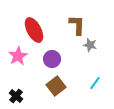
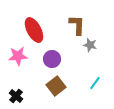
pink star: rotated 24 degrees clockwise
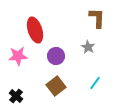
brown L-shape: moved 20 px right, 7 px up
red ellipse: moved 1 px right; rotated 10 degrees clockwise
gray star: moved 2 px left, 2 px down; rotated 16 degrees clockwise
purple circle: moved 4 px right, 3 px up
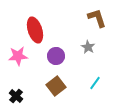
brown L-shape: rotated 20 degrees counterclockwise
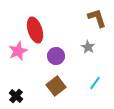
pink star: moved 5 px up; rotated 18 degrees counterclockwise
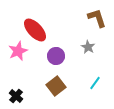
red ellipse: rotated 25 degrees counterclockwise
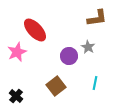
brown L-shape: rotated 100 degrees clockwise
pink star: moved 1 px left, 1 px down
purple circle: moved 13 px right
cyan line: rotated 24 degrees counterclockwise
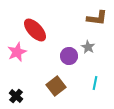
brown L-shape: rotated 15 degrees clockwise
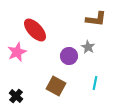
brown L-shape: moved 1 px left, 1 px down
brown square: rotated 24 degrees counterclockwise
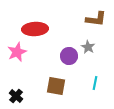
red ellipse: moved 1 px up; rotated 50 degrees counterclockwise
brown square: rotated 18 degrees counterclockwise
